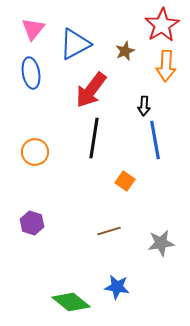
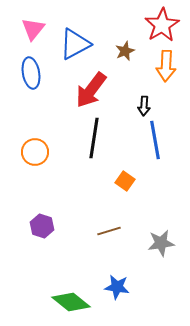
purple hexagon: moved 10 px right, 3 px down
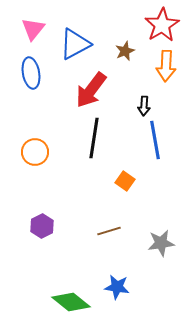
purple hexagon: rotated 15 degrees clockwise
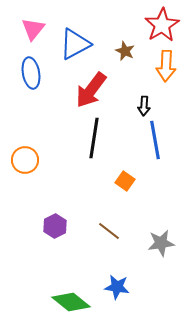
brown star: rotated 24 degrees counterclockwise
orange circle: moved 10 px left, 8 px down
purple hexagon: moved 13 px right
brown line: rotated 55 degrees clockwise
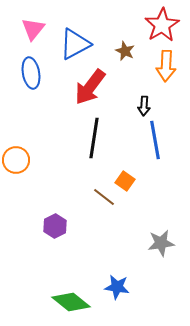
red arrow: moved 1 px left, 3 px up
orange circle: moved 9 px left
brown line: moved 5 px left, 34 px up
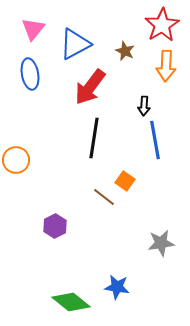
blue ellipse: moved 1 px left, 1 px down
